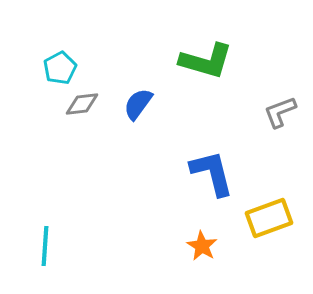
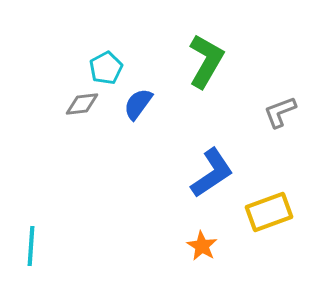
green L-shape: rotated 76 degrees counterclockwise
cyan pentagon: moved 46 px right
blue L-shape: rotated 70 degrees clockwise
yellow rectangle: moved 6 px up
cyan line: moved 14 px left
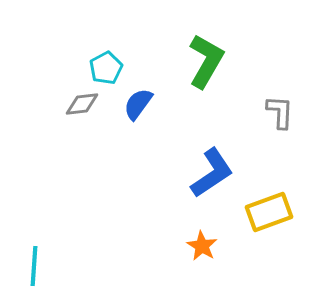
gray L-shape: rotated 114 degrees clockwise
cyan line: moved 3 px right, 20 px down
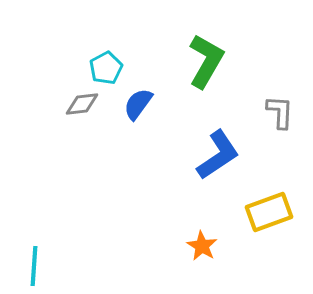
blue L-shape: moved 6 px right, 18 px up
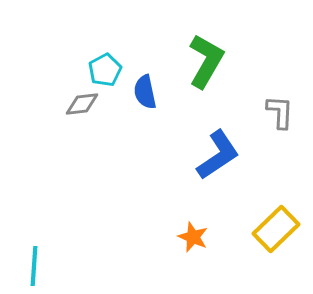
cyan pentagon: moved 1 px left, 2 px down
blue semicircle: moved 7 px right, 12 px up; rotated 48 degrees counterclockwise
yellow rectangle: moved 7 px right, 17 px down; rotated 24 degrees counterclockwise
orange star: moved 9 px left, 9 px up; rotated 8 degrees counterclockwise
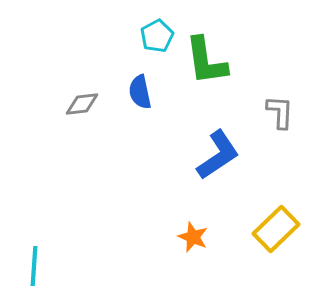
green L-shape: rotated 142 degrees clockwise
cyan pentagon: moved 52 px right, 34 px up
blue semicircle: moved 5 px left
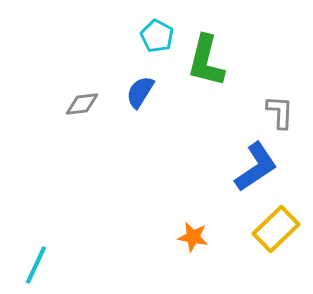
cyan pentagon: rotated 16 degrees counterclockwise
green L-shape: rotated 22 degrees clockwise
blue semicircle: rotated 44 degrees clockwise
blue L-shape: moved 38 px right, 12 px down
orange star: rotated 12 degrees counterclockwise
cyan line: moved 2 px right, 1 px up; rotated 21 degrees clockwise
